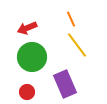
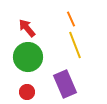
red arrow: rotated 72 degrees clockwise
yellow line: moved 2 px left; rotated 16 degrees clockwise
green circle: moved 4 px left
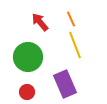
red arrow: moved 13 px right, 6 px up
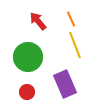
red arrow: moved 2 px left, 1 px up
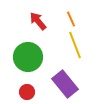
purple rectangle: rotated 16 degrees counterclockwise
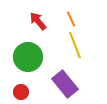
red circle: moved 6 px left
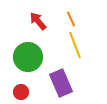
purple rectangle: moved 4 px left, 1 px up; rotated 16 degrees clockwise
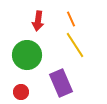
red arrow: rotated 132 degrees counterclockwise
yellow line: rotated 12 degrees counterclockwise
green circle: moved 1 px left, 2 px up
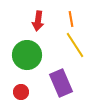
orange line: rotated 14 degrees clockwise
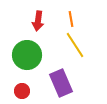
red circle: moved 1 px right, 1 px up
